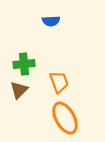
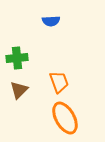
green cross: moved 7 px left, 6 px up
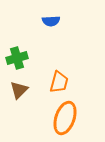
green cross: rotated 10 degrees counterclockwise
orange trapezoid: rotated 35 degrees clockwise
orange ellipse: rotated 48 degrees clockwise
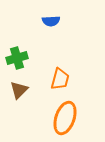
orange trapezoid: moved 1 px right, 3 px up
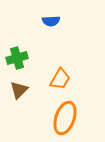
orange trapezoid: rotated 15 degrees clockwise
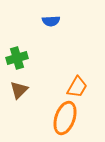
orange trapezoid: moved 17 px right, 8 px down
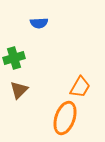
blue semicircle: moved 12 px left, 2 px down
green cross: moved 3 px left
orange trapezoid: moved 3 px right
